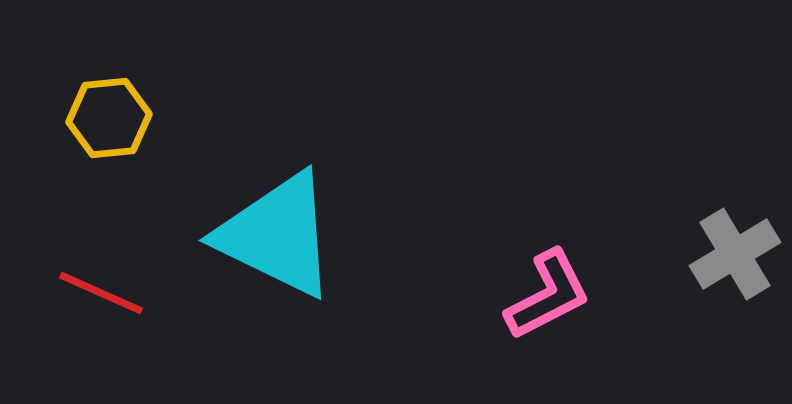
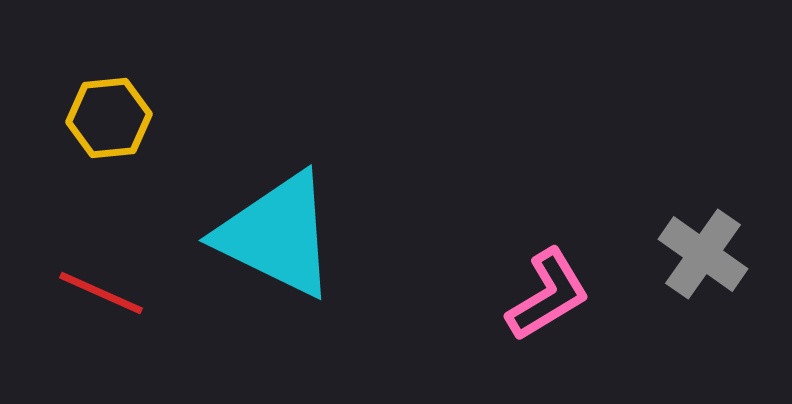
gray cross: moved 32 px left; rotated 24 degrees counterclockwise
pink L-shape: rotated 4 degrees counterclockwise
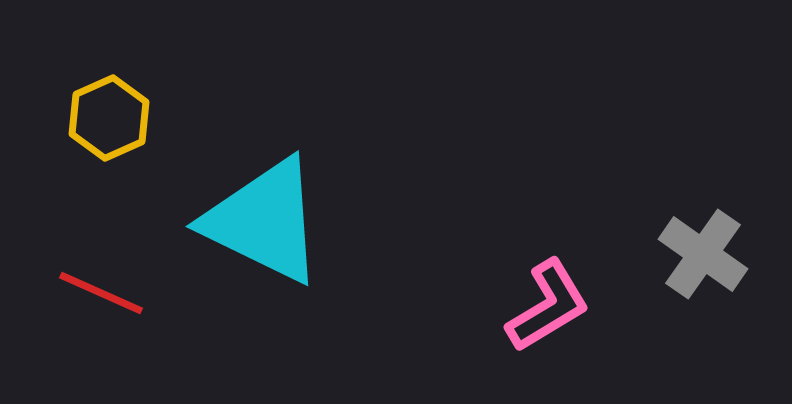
yellow hexagon: rotated 18 degrees counterclockwise
cyan triangle: moved 13 px left, 14 px up
pink L-shape: moved 11 px down
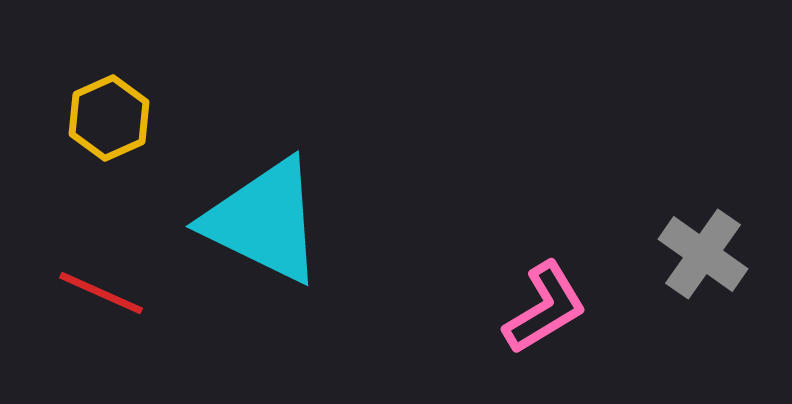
pink L-shape: moved 3 px left, 2 px down
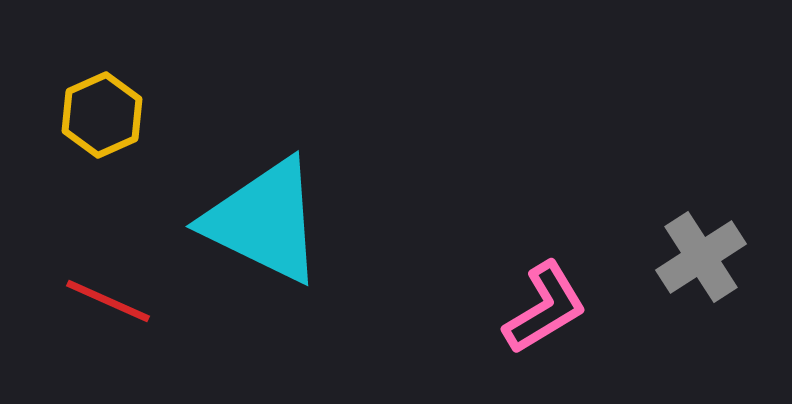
yellow hexagon: moved 7 px left, 3 px up
gray cross: moved 2 px left, 3 px down; rotated 22 degrees clockwise
red line: moved 7 px right, 8 px down
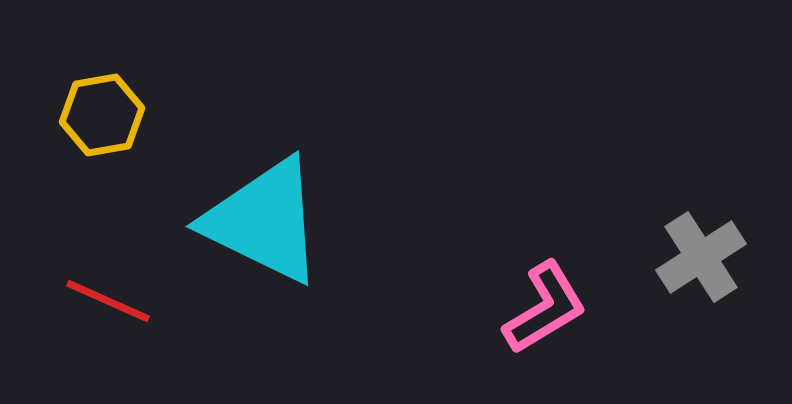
yellow hexagon: rotated 14 degrees clockwise
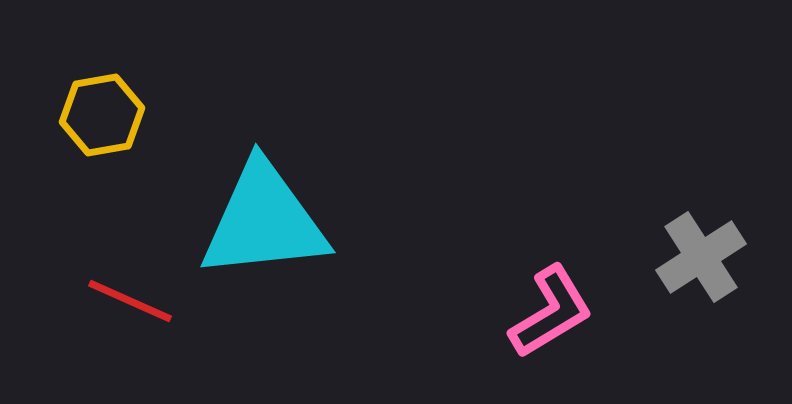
cyan triangle: rotated 32 degrees counterclockwise
red line: moved 22 px right
pink L-shape: moved 6 px right, 4 px down
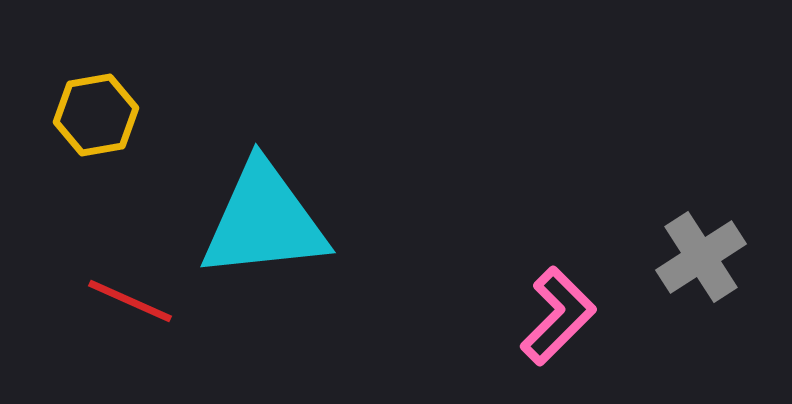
yellow hexagon: moved 6 px left
pink L-shape: moved 7 px right, 4 px down; rotated 14 degrees counterclockwise
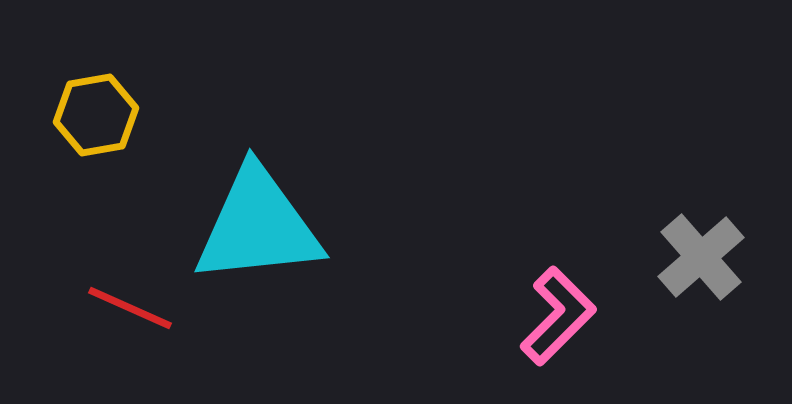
cyan triangle: moved 6 px left, 5 px down
gray cross: rotated 8 degrees counterclockwise
red line: moved 7 px down
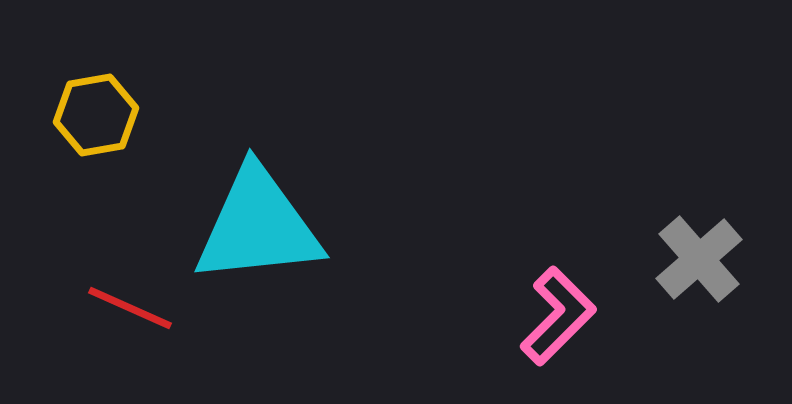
gray cross: moved 2 px left, 2 px down
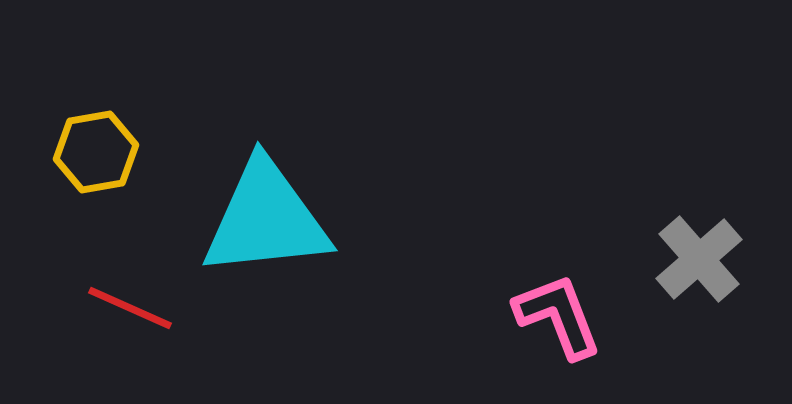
yellow hexagon: moved 37 px down
cyan triangle: moved 8 px right, 7 px up
pink L-shape: rotated 66 degrees counterclockwise
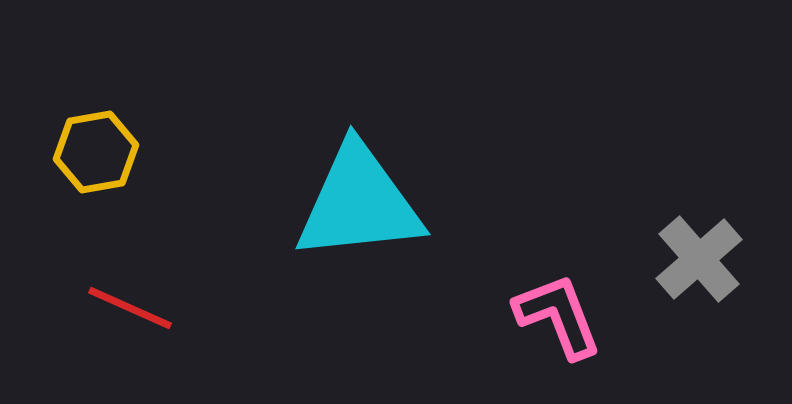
cyan triangle: moved 93 px right, 16 px up
